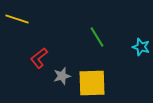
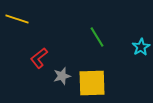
cyan star: rotated 24 degrees clockwise
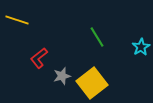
yellow line: moved 1 px down
yellow square: rotated 36 degrees counterclockwise
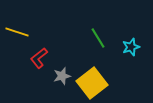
yellow line: moved 12 px down
green line: moved 1 px right, 1 px down
cyan star: moved 10 px left; rotated 12 degrees clockwise
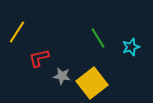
yellow line: rotated 75 degrees counterclockwise
red L-shape: rotated 25 degrees clockwise
gray star: rotated 24 degrees clockwise
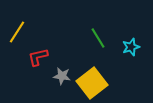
red L-shape: moved 1 px left, 1 px up
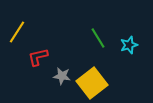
cyan star: moved 2 px left, 2 px up
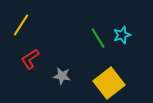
yellow line: moved 4 px right, 7 px up
cyan star: moved 7 px left, 10 px up
red L-shape: moved 8 px left, 2 px down; rotated 20 degrees counterclockwise
yellow square: moved 17 px right
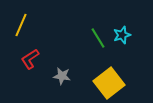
yellow line: rotated 10 degrees counterclockwise
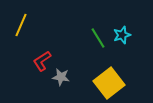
red L-shape: moved 12 px right, 2 px down
gray star: moved 1 px left, 1 px down
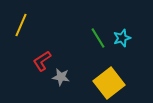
cyan star: moved 3 px down
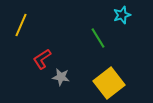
cyan star: moved 23 px up
red L-shape: moved 2 px up
